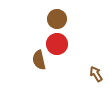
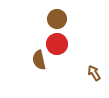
brown arrow: moved 2 px left, 1 px up
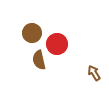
brown circle: moved 25 px left, 14 px down
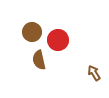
brown circle: moved 1 px up
red circle: moved 1 px right, 4 px up
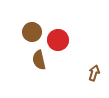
brown arrow: rotated 49 degrees clockwise
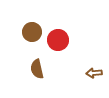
brown semicircle: moved 2 px left, 9 px down
brown arrow: rotated 112 degrees counterclockwise
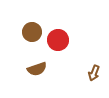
brown semicircle: rotated 96 degrees counterclockwise
brown arrow: rotated 63 degrees counterclockwise
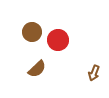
brown semicircle: rotated 24 degrees counterclockwise
